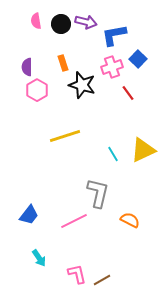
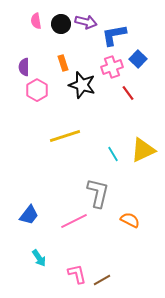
purple semicircle: moved 3 px left
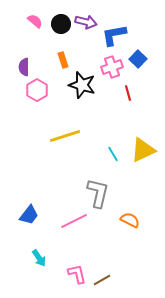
pink semicircle: moved 1 px left; rotated 140 degrees clockwise
orange rectangle: moved 3 px up
red line: rotated 21 degrees clockwise
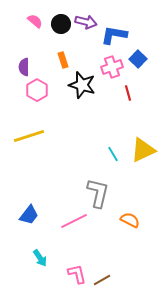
blue L-shape: rotated 20 degrees clockwise
yellow line: moved 36 px left
cyan arrow: moved 1 px right
